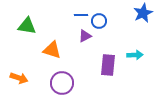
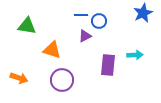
purple circle: moved 3 px up
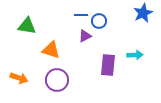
orange triangle: moved 1 px left
purple circle: moved 5 px left
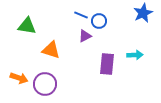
blue line: rotated 24 degrees clockwise
purple rectangle: moved 1 px left, 1 px up
purple circle: moved 12 px left, 4 px down
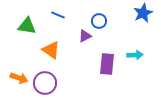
blue line: moved 23 px left
orange triangle: rotated 18 degrees clockwise
purple circle: moved 1 px up
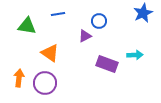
blue line: moved 1 px up; rotated 32 degrees counterclockwise
orange triangle: moved 1 px left, 3 px down
purple rectangle: rotated 75 degrees counterclockwise
orange arrow: rotated 102 degrees counterclockwise
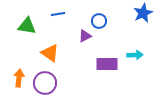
purple rectangle: rotated 20 degrees counterclockwise
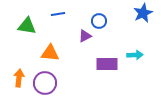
orange triangle: rotated 30 degrees counterclockwise
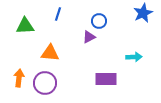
blue line: rotated 64 degrees counterclockwise
green triangle: moved 2 px left; rotated 12 degrees counterclockwise
purple triangle: moved 4 px right, 1 px down
cyan arrow: moved 1 px left, 2 px down
purple rectangle: moved 1 px left, 15 px down
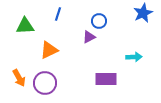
orange triangle: moved 1 px left, 3 px up; rotated 30 degrees counterclockwise
orange arrow: rotated 144 degrees clockwise
